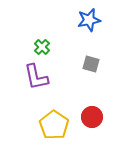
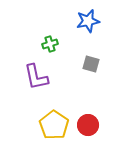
blue star: moved 1 px left, 1 px down
green cross: moved 8 px right, 3 px up; rotated 28 degrees clockwise
red circle: moved 4 px left, 8 px down
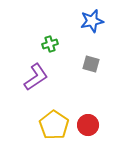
blue star: moved 4 px right
purple L-shape: rotated 112 degrees counterclockwise
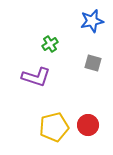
green cross: rotated 14 degrees counterclockwise
gray square: moved 2 px right, 1 px up
purple L-shape: rotated 52 degrees clockwise
yellow pentagon: moved 2 px down; rotated 24 degrees clockwise
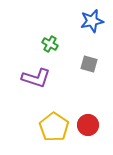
green cross: rotated 28 degrees counterclockwise
gray square: moved 4 px left, 1 px down
purple L-shape: moved 1 px down
yellow pentagon: rotated 24 degrees counterclockwise
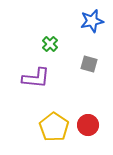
green cross: rotated 14 degrees clockwise
purple L-shape: rotated 12 degrees counterclockwise
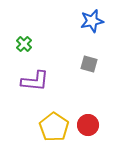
green cross: moved 26 px left
purple L-shape: moved 1 px left, 3 px down
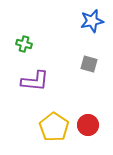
green cross: rotated 28 degrees counterclockwise
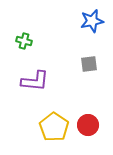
green cross: moved 3 px up
gray square: rotated 24 degrees counterclockwise
